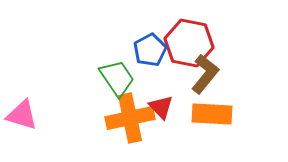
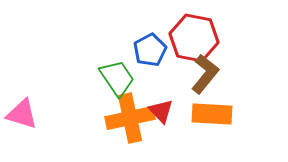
red hexagon: moved 5 px right, 5 px up
red triangle: moved 4 px down
pink triangle: moved 1 px up
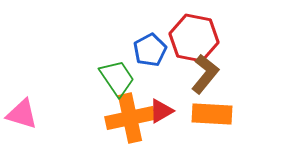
red triangle: rotated 44 degrees clockwise
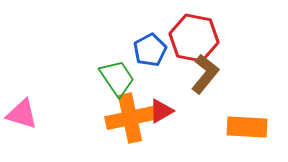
orange rectangle: moved 35 px right, 13 px down
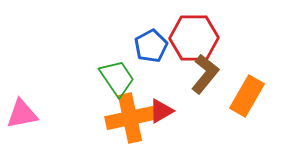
red hexagon: rotated 12 degrees counterclockwise
blue pentagon: moved 1 px right, 4 px up
pink triangle: rotated 28 degrees counterclockwise
orange rectangle: moved 31 px up; rotated 63 degrees counterclockwise
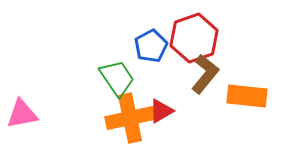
red hexagon: rotated 18 degrees counterclockwise
orange rectangle: rotated 66 degrees clockwise
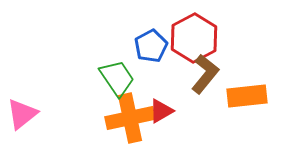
red hexagon: rotated 9 degrees counterclockwise
orange rectangle: rotated 12 degrees counterclockwise
pink triangle: rotated 28 degrees counterclockwise
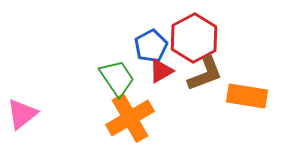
brown L-shape: rotated 30 degrees clockwise
orange rectangle: rotated 15 degrees clockwise
red triangle: moved 40 px up
orange cross: rotated 18 degrees counterclockwise
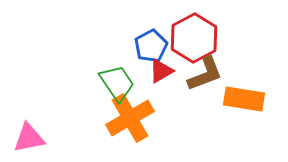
green trapezoid: moved 5 px down
orange rectangle: moved 3 px left, 3 px down
pink triangle: moved 7 px right, 24 px down; rotated 28 degrees clockwise
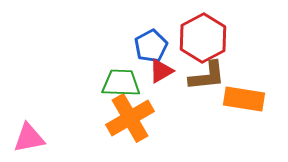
red hexagon: moved 9 px right
brown L-shape: moved 2 px right, 2 px down; rotated 15 degrees clockwise
green trapezoid: moved 4 px right; rotated 54 degrees counterclockwise
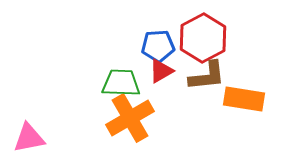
blue pentagon: moved 7 px right; rotated 24 degrees clockwise
